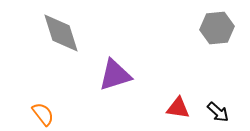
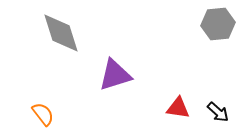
gray hexagon: moved 1 px right, 4 px up
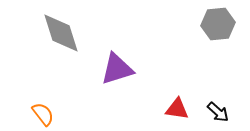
purple triangle: moved 2 px right, 6 px up
red triangle: moved 1 px left, 1 px down
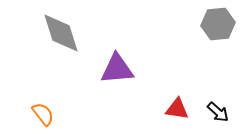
purple triangle: rotated 12 degrees clockwise
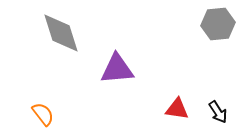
black arrow: rotated 15 degrees clockwise
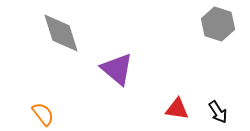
gray hexagon: rotated 24 degrees clockwise
purple triangle: rotated 45 degrees clockwise
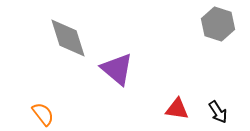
gray diamond: moved 7 px right, 5 px down
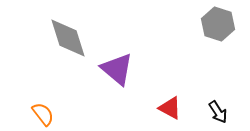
red triangle: moved 7 px left, 1 px up; rotated 20 degrees clockwise
